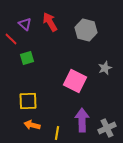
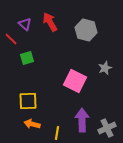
orange arrow: moved 1 px up
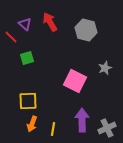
red line: moved 2 px up
orange arrow: rotated 84 degrees counterclockwise
yellow line: moved 4 px left, 4 px up
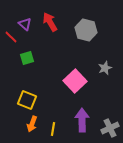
pink square: rotated 20 degrees clockwise
yellow square: moved 1 px left, 1 px up; rotated 24 degrees clockwise
gray cross: moved 3 px right
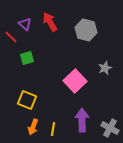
orange arrow: moved 1 px right, 3 px down
gray cross: rotated 36 degrees counterclockwise
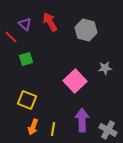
green square: moved 1 px left, 1 px down
gray star: rotated 16 degrees clockwise
gray cross: moved 2 px left, 2 px down
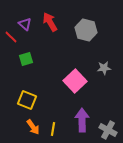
gray star: moved 1 px left
orange arrow: rotated 56 degrees counterclockwise
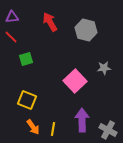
purple triangle: moved 13 px left, 7 px up; rotated 48 degrees counterclockwise
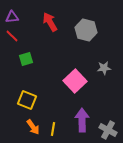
red line: moved 1 px right, 1 px up
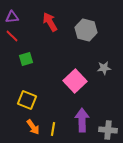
gray cross: rotated 24 degrees counterclockwise
